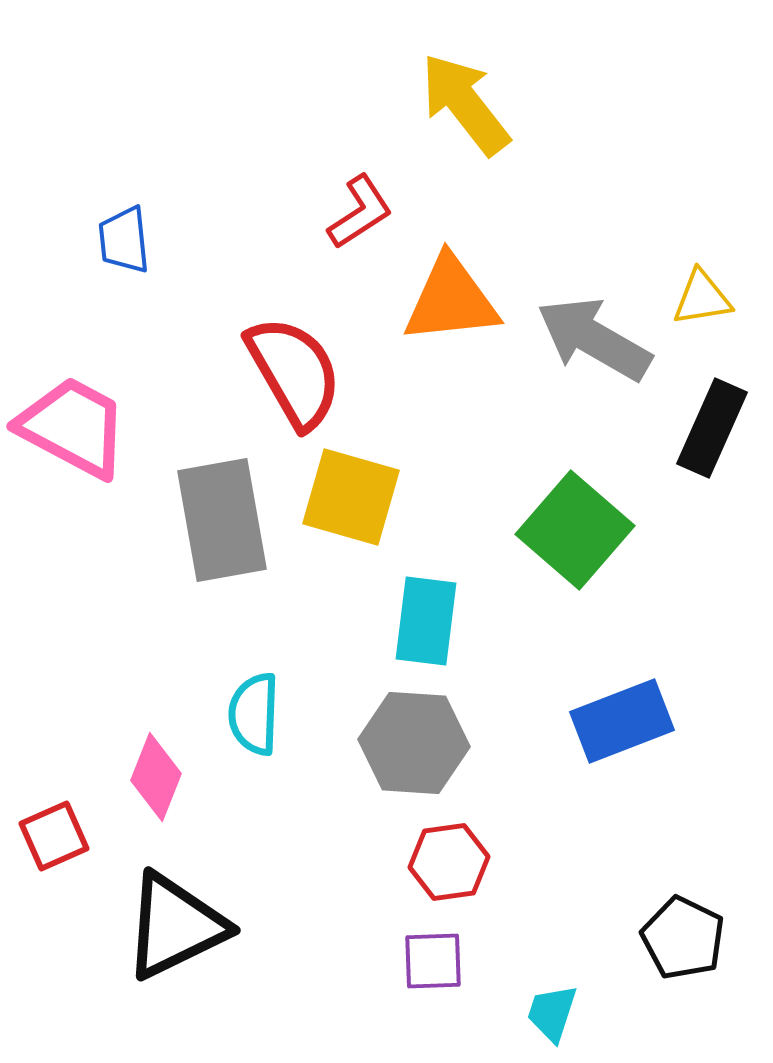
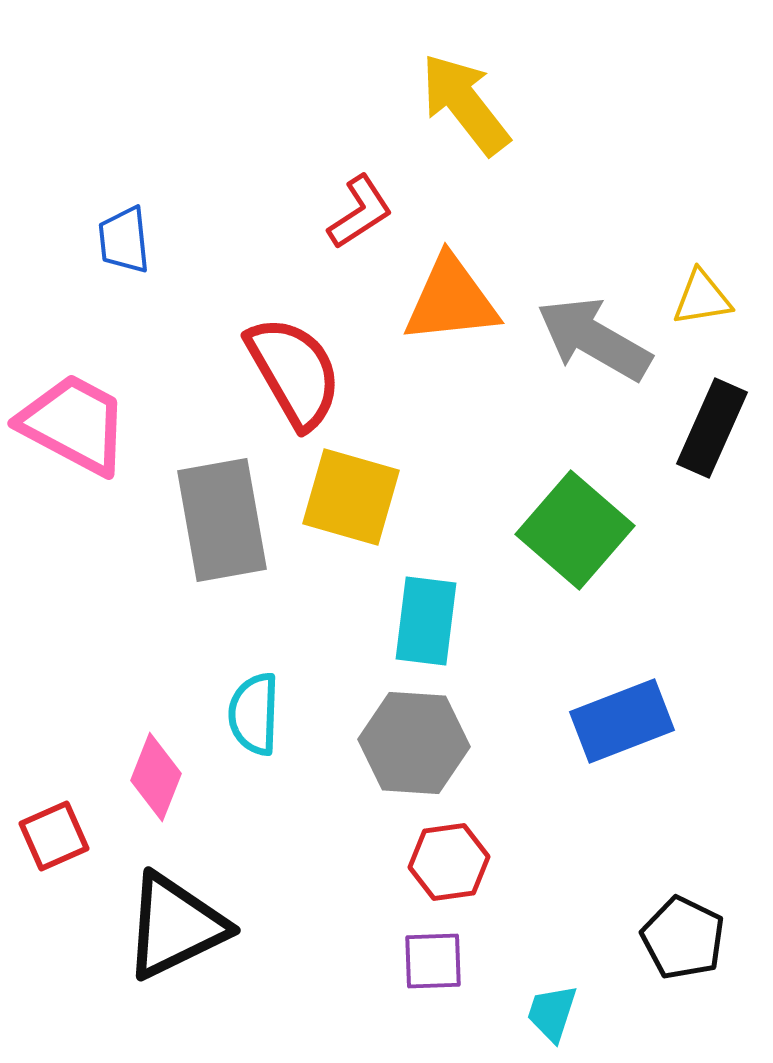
pink trapezoid: moved 1 px right, 3 px up
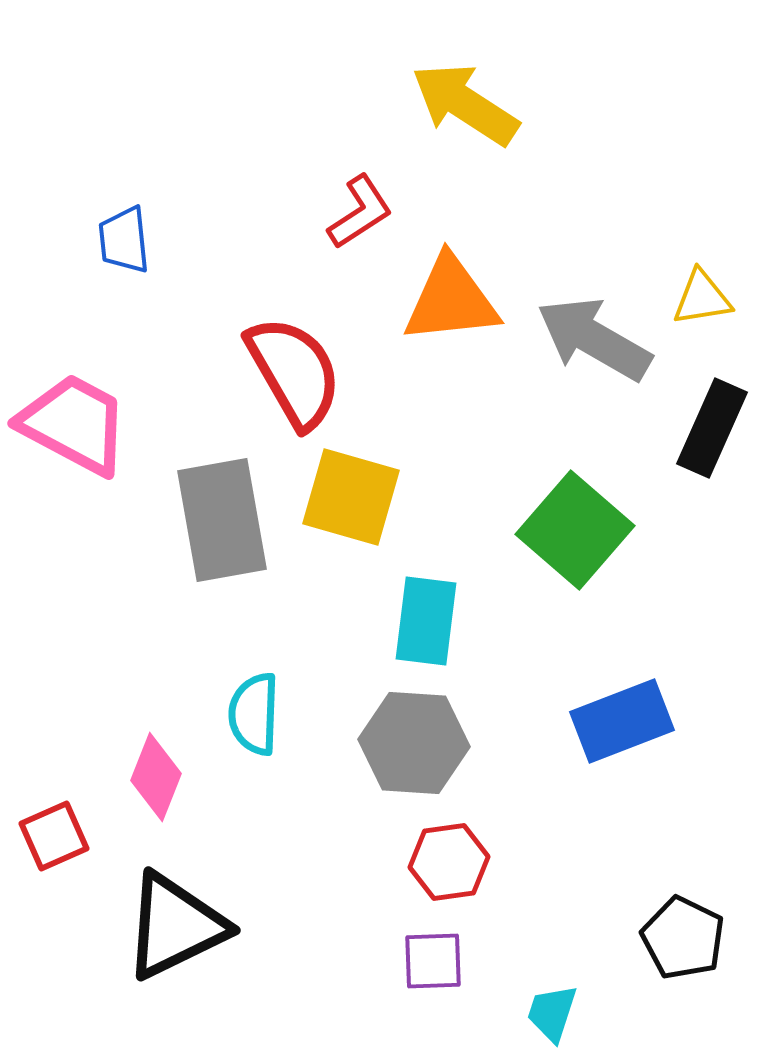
yellow arrow: rotated 19 degrees counterclockwise
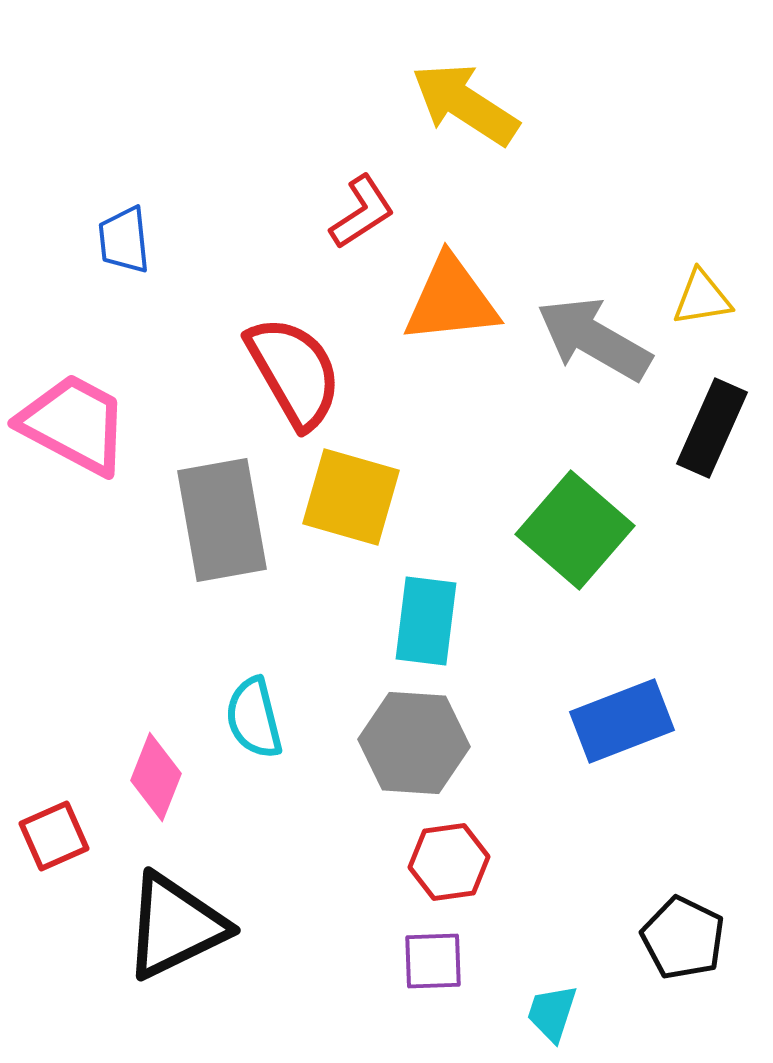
red L-shape: moved 2 px right
cyan semicircle: moved 4 px down; rotated 16 degrees counterclockwise
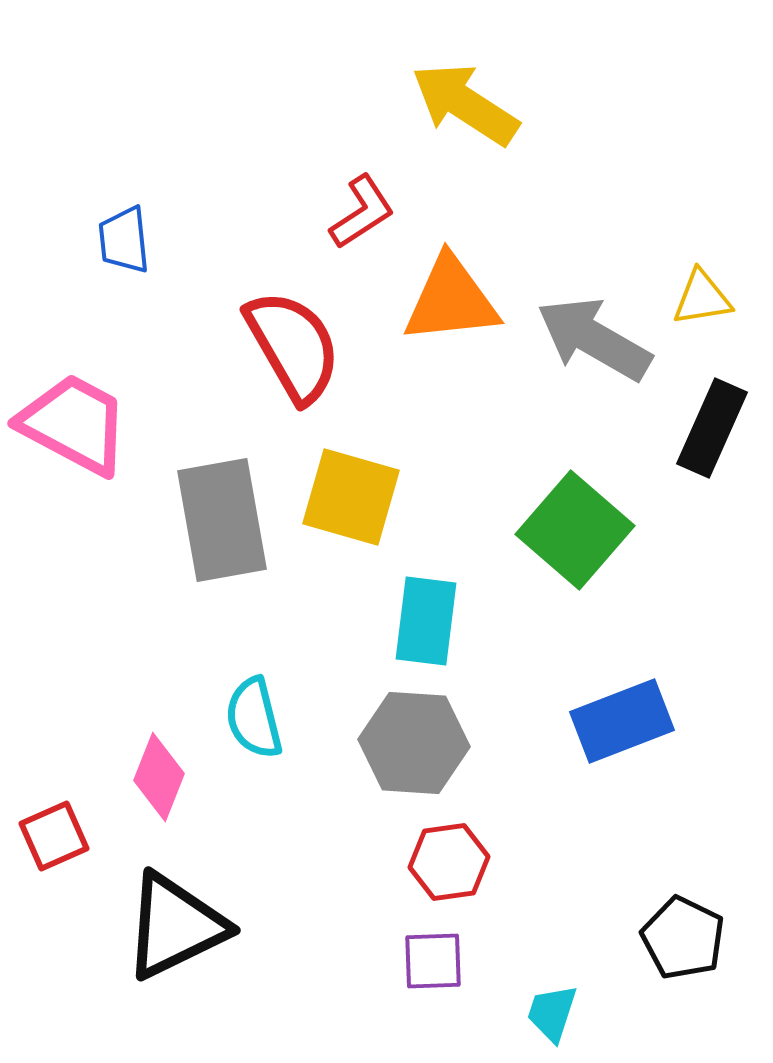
red semicircle: moved 1 px left, 26 px up
pink diamond: moved 3 px right
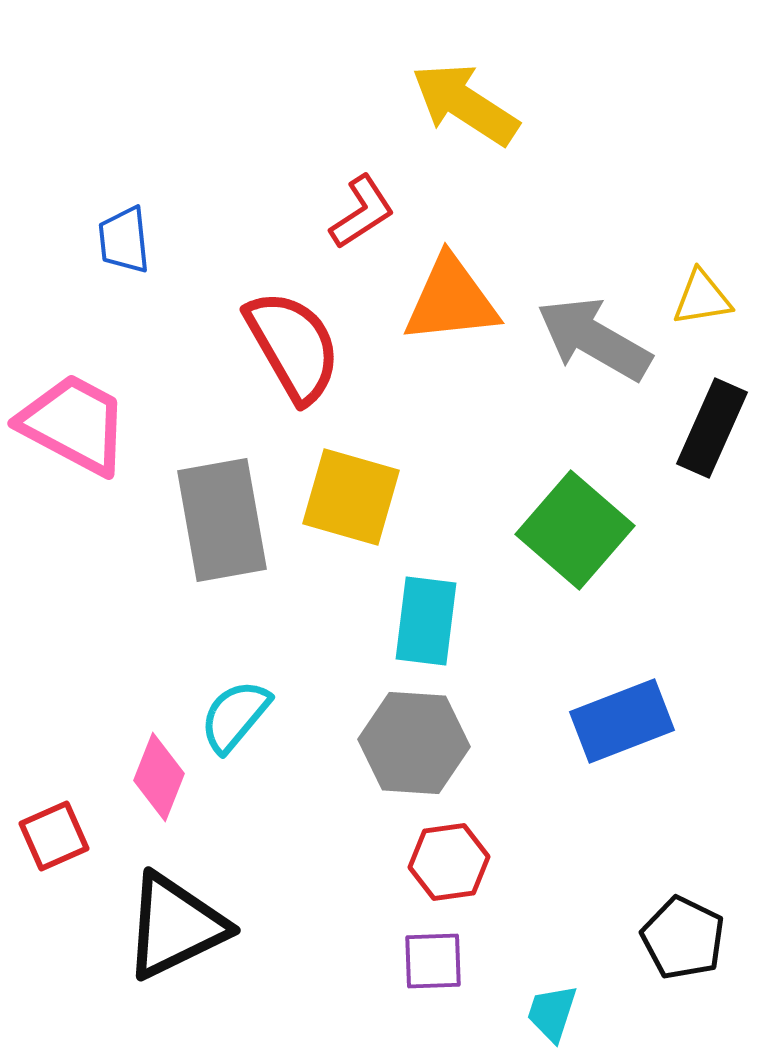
cyan semicircle: moved 19 px left, 2 px up; rotated 54 degrees clockwise
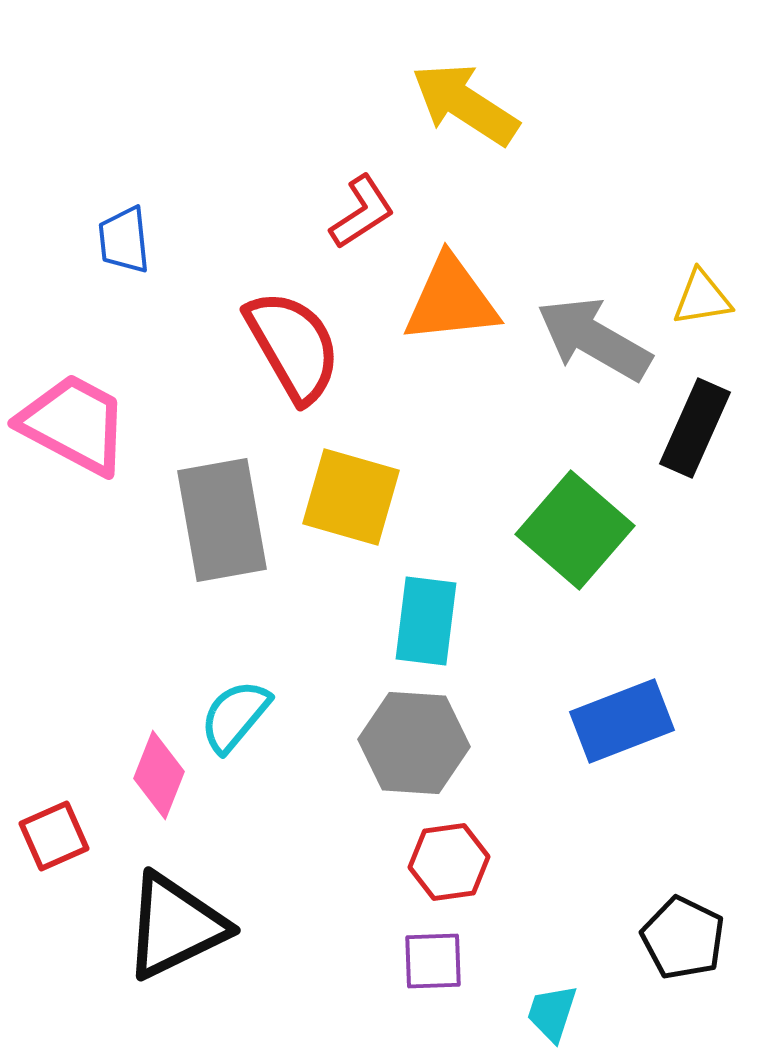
black rectangle: moved 17 px left
pink diamond: moved 2 px up
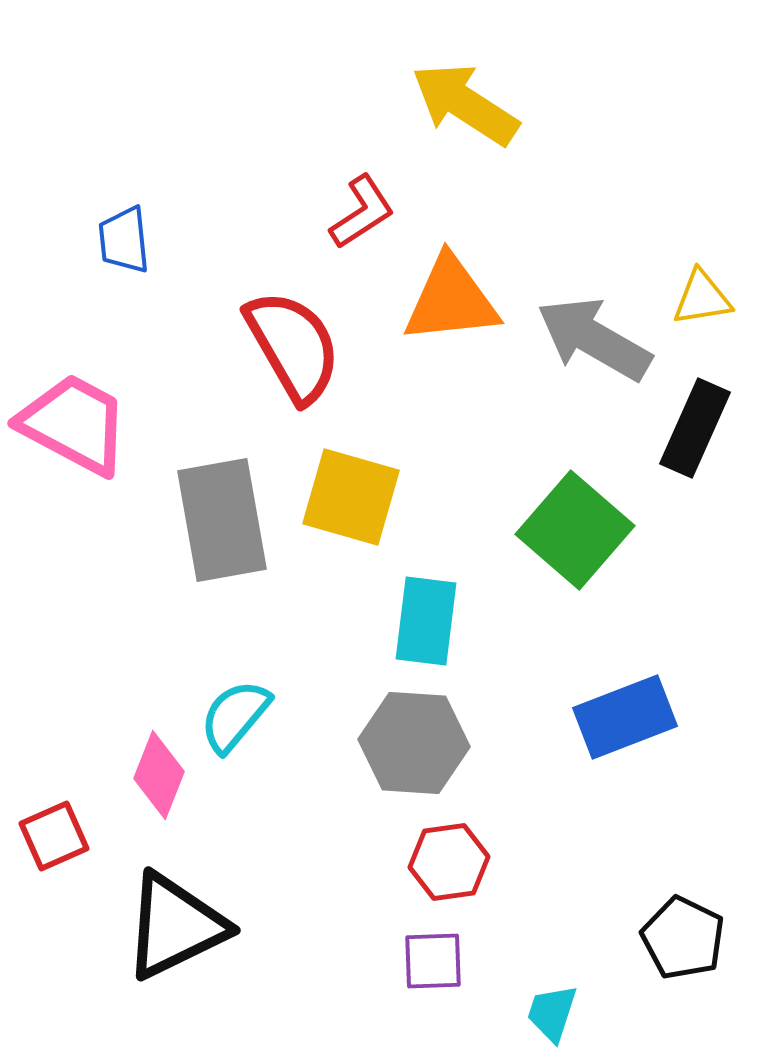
blue rectangle: moved 3 px right, 4 px up
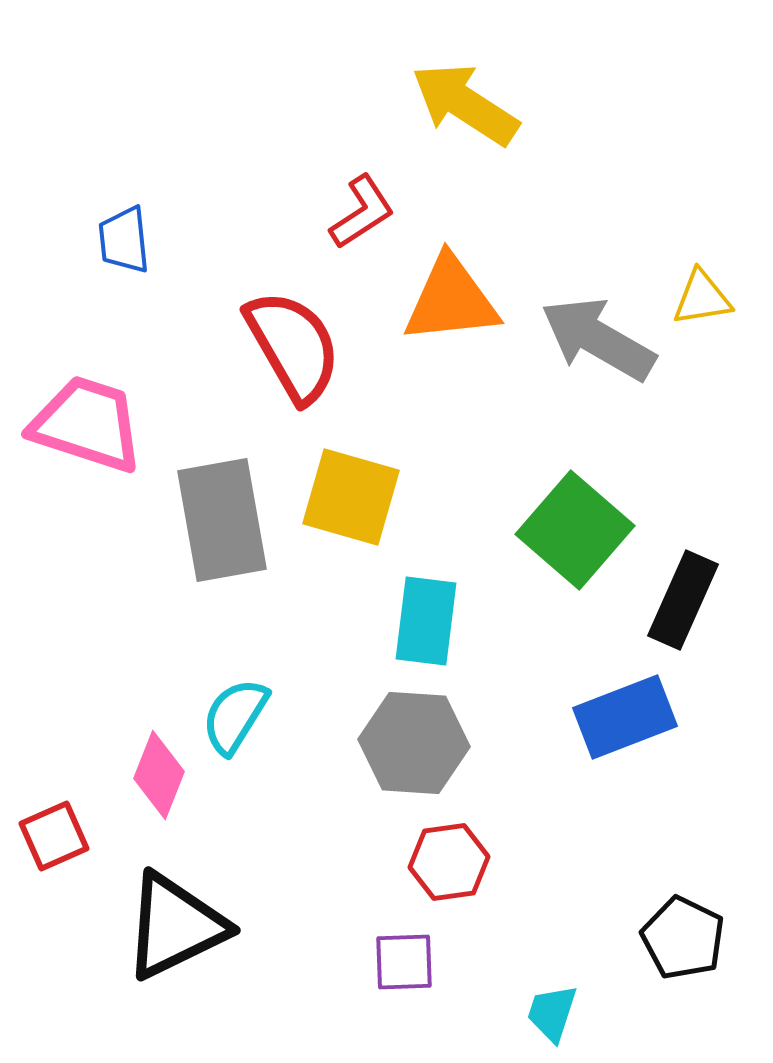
gray arrow: moved 4 px right
pink trapezoid: moved 13 px right; rotated 10 degrees counterclockwise
black rectangle: moved 12 px left, 172 px down
cyan semicircle: rotated 8 degrees counterclockwise
purple square: moved 29 px left, 1 px down
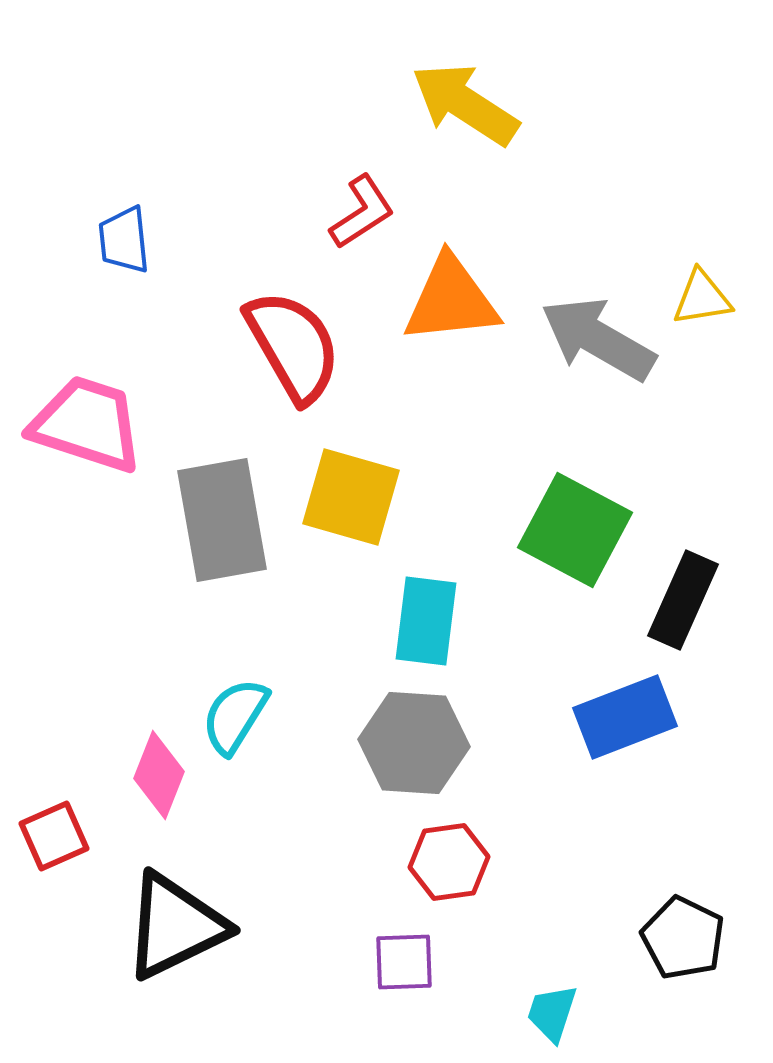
green square: rotated 13 degrees counterclockwise
